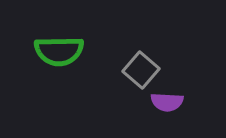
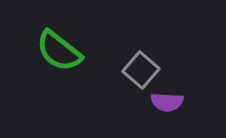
green semicircle: rotated 39 degrees clockwise
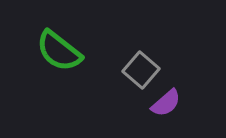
purple semicircle: moved 1 px left, 1 px down; rotated 44 degrees counterclockwise
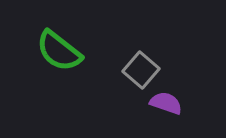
purple semicircle: rotated 120 degrees counterclockwise
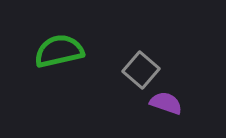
green semicircle: rotated 129 degrees clockwise
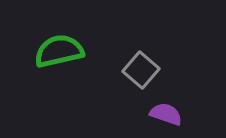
purple semicircle: moved 11 px down
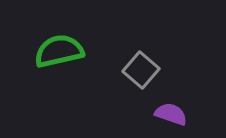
purple semicircle: moved 5 px right
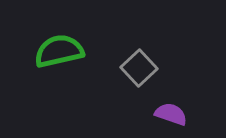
gray square: moved 2 px left, 2 px up; rotated 6 degrees clockwise
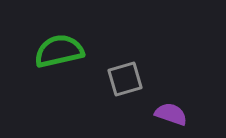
gray square: moved 14 px left, 11 px down; rotated 27 degrees clockwise
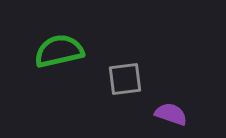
gray square: rotated 9 degrees clockwise
